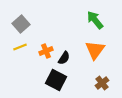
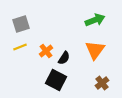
green arrow: rotated 108 degrees clockwise
gray square: rotated 24 degrees clockwise
orange cross: rotated 16 degrees counterclockwise
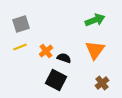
black semicircle: rotated 104 degrees counterclockwise
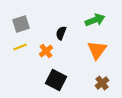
orange triangle: moved 2 px right
black semicircle: moved 3 px left, 25 px up; rotated 88 degrees counterclockwise
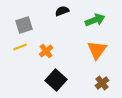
gray square: moved 3 px right, 1 px down
black semicircle: moved 1 px right, 22 px up; rotated 48 degrees clockwise
black square: rotated 15 degrees clockwise
